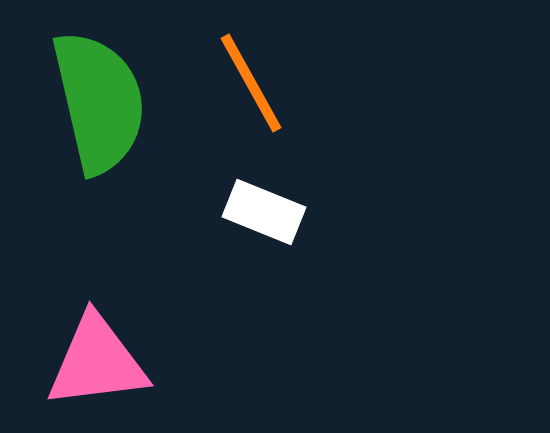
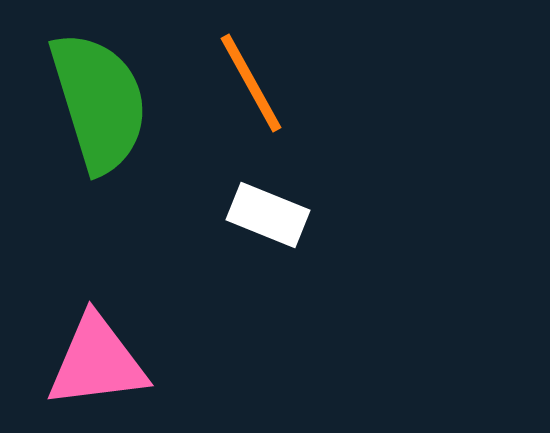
green semicircle: rotated 4 degrees counterclockwise
white rectangle: moved 4 px right, 3 px down
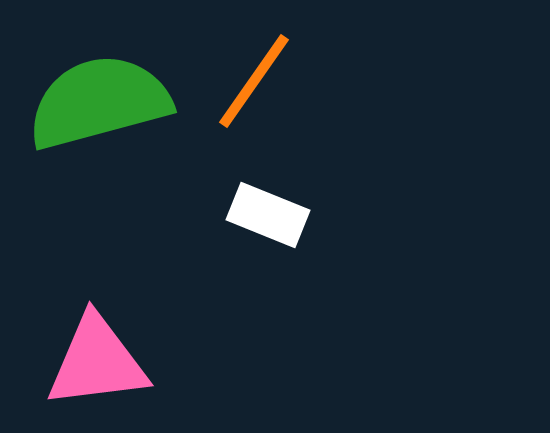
orange line: moved 3 px right, 2 px up; rotated 64 degrees clockwise
green semicircle: rotated 88 degrees counterclockwise
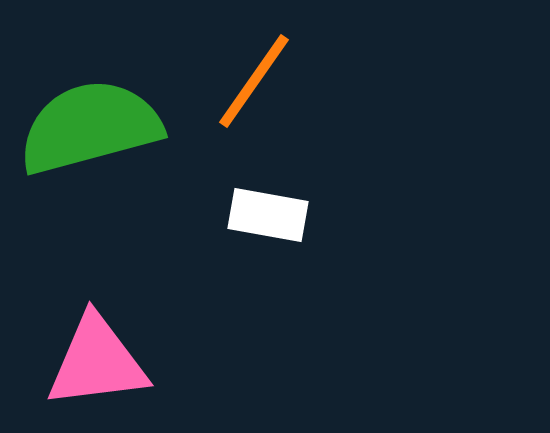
green semicircle: moved 9 px left, 25 px down
white rectangle: rotated 12 degrees counterclockwise
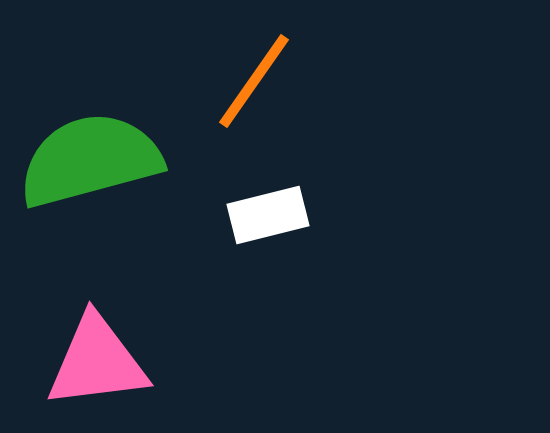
green semicircle: moved 33 px down
white rectangle: rotated 24 degrees counterclockwise
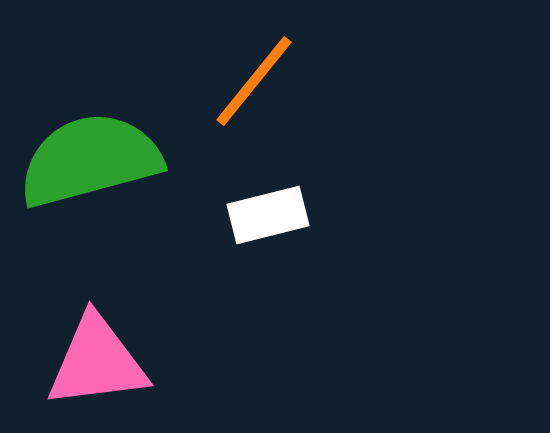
orange line: rotated 4 degrees clockwise
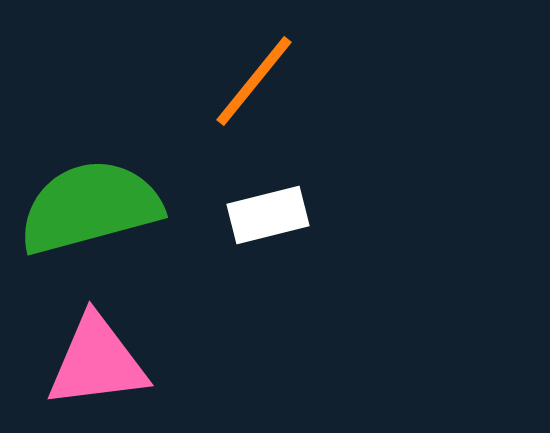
green semicircle: moved 47 px down
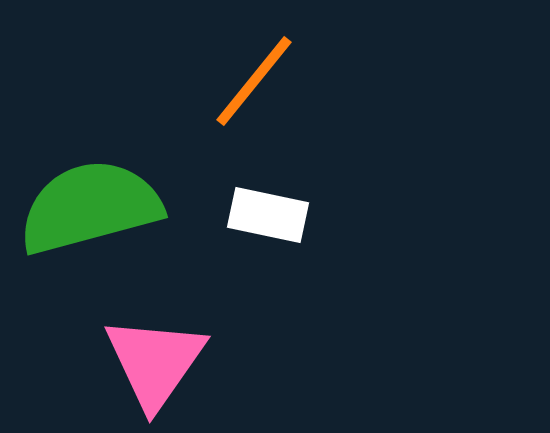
white rectangle: rotated 26 degrees clockwise
pink triangle: moved 58 px right; rotated 48 degrees counterclockwise
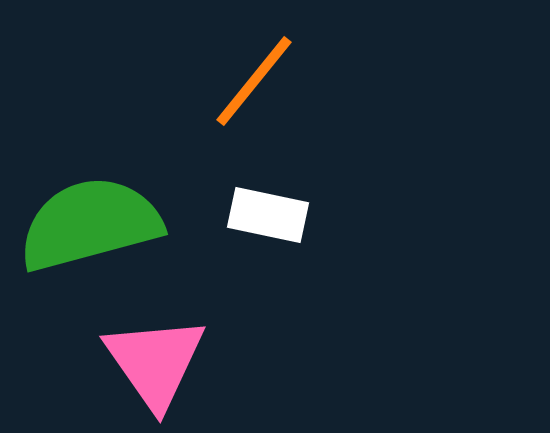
green semicircle: moved 17 px down
pink triangle: rotated 10 degrees counterclockwise
